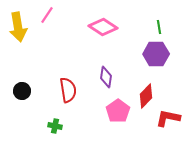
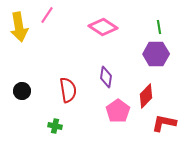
yellow arrow: moved 1 px right
red L-shape: moved 4 px left, 5 px down
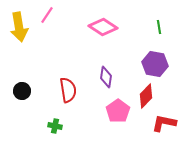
purple hexagon: moved 1 px left, 10 px down; rotated 10 degrees clockwise
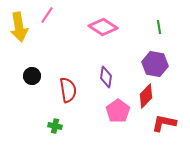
black circle: moved 10 px right, 15 px up
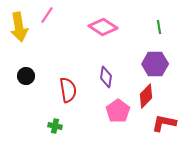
purple hexagon: rotated 10 degrees counterclockwise
black circle: moved 6 px left
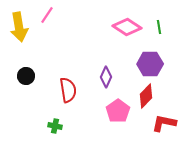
pink diamond: moved 24 px right
purple hexagon: moved 5 px left
purple diamond: rotated 15 degrees clockwise
